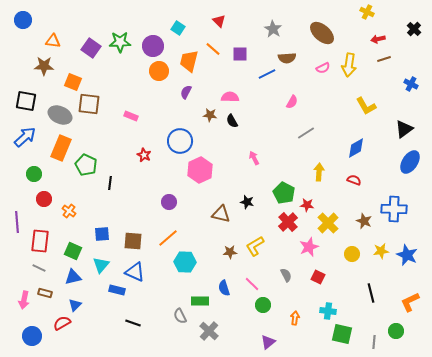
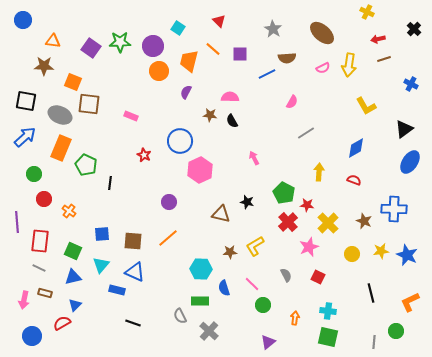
cyan hexagon at (185, 262): moved 16 px right, 7 px down
green square at (342, 334): moved 14 px left, 3 px down
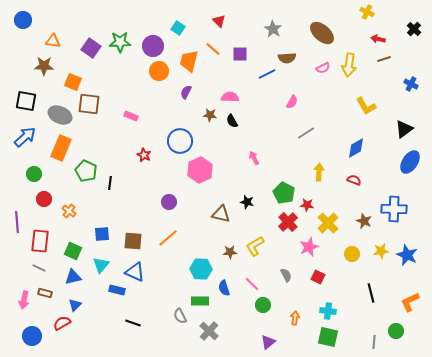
red arrow at (378, 39): rotated 24 degrees clockwise
green pentagon at (86, 165): moved 6 px down
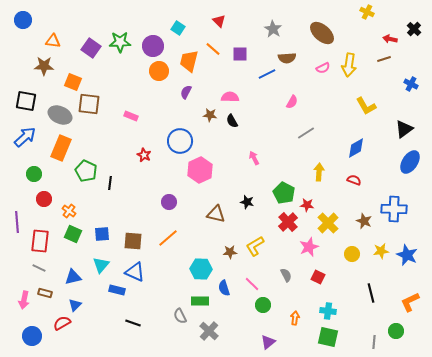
red arrow at (378, 39): moved 12 px right
brown triangle at (221, 214): moved 5 px left
green square at (73, 251): moved 17 px up
